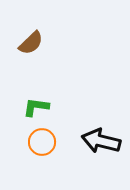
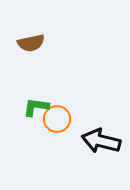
brown semicircle: rotated 32 degrees clockwise
orange circle: moved 15 px right, 23 px up
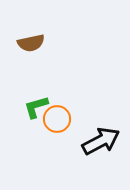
green L-shape: rotated 24 degrees counterclockwise
black arrow: rotated 138 degrees clockwise
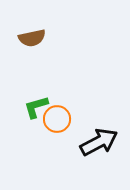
brown semicircle: moved 1 px right, 5 px up
black arrow: moved 2 px left, 1 px down
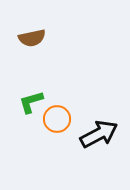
green L-shape: moved 5 px left, 5 px up
black arrow: moved 8 px up
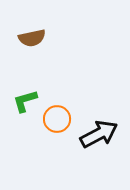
green L-shape: moved 6 px left, 1 px up
